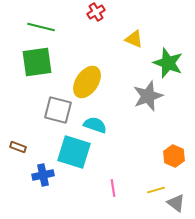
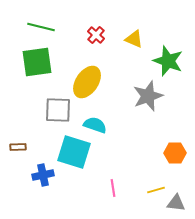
red cross: moved 23 px down; rotated 18 degrees counterclockwise
green star: moved 2 px up
gray square: rotated 12 degrees counterclockwise
brown rectangle: rotated 21 degrees counterclockwise
orange hexagon: moved 1 px right, 3 px up; rotated 25 degrees counterclockwise
gray triangle: rotated 30 degrees counterclockwise
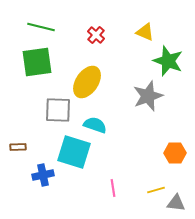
yellow triangle: moved 11 px right, 7 px up
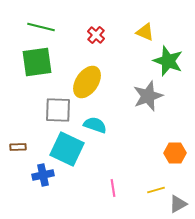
cyan square: moved 7 px left, 3 px up; rotated 8 degrees clockwise
gray triangle: moved 2 px right, 1 px down; rotated 36 degrees counterclockwise
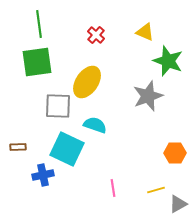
green line: moved 2 px left, 3 px up; rotated 68 degrees clockwise
gray square: moved 4 px up
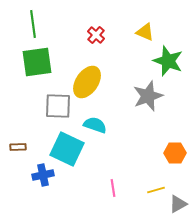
green line: moved 6 px left
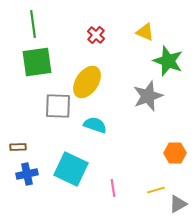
cyan square: moved 4 px right, 20 px down
blue cross: moved 16 px left, 1 px up
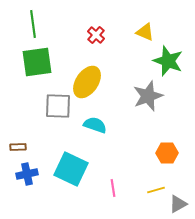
orange hexagon: moved 8 px left
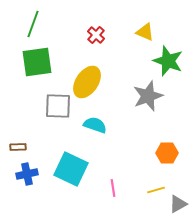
green line: rotated 28 degrees clockwise
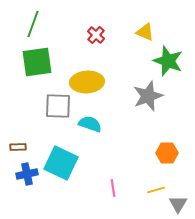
yellow ellipse: rotated 52 degrees clockwise
cyan semicircle: moved 5 px left, 1 px up
cyan square: moved 10 px left, 6 px up
gray triangle: rotated 30 degrees counterclockwise
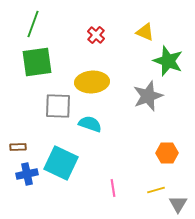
yellow ellipse: moved 5 px right
